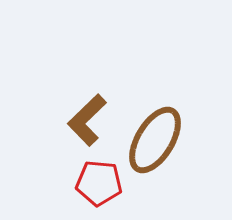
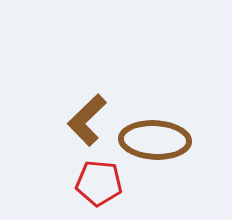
brown ellipse: rotated 62 degrees clockwise
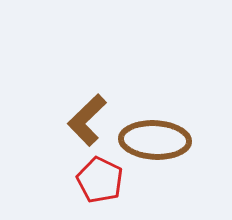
red pentagon: moved 1 px right, 3 px up; rotated 21 degrees clockwise
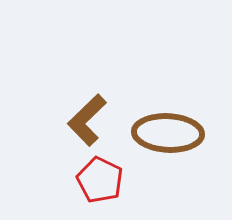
brown ellipse: moved 13 px right, 7 px up
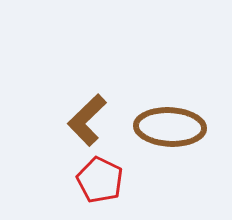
brown ellipse: moved 2 px right, 6 px up
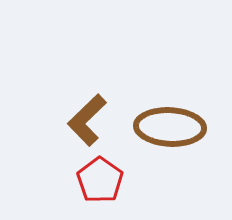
red pentagon: rotated 9 degrees clockwise
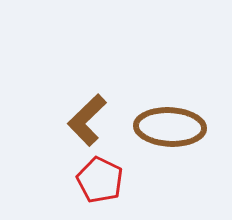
red pentagon: rotated 9 degrees counterclockwise
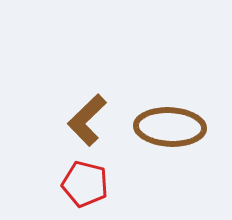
red pentagon: moved 15 px left, 4 px down; rotated 12 degrees counterclockwise
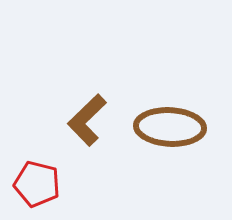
red pentagon: moved 48 px left
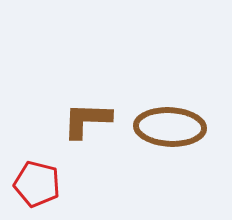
brown L-shape: rotated 46 degrees clockwise
